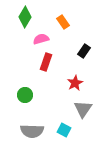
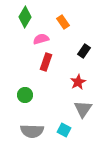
red star: moved 3 px right, 1 px up
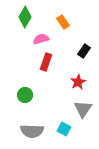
cyan square: moved 1 px up
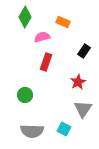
orange rectangle: rotated 32 degrees counterclockwise
pink semicircle: moved 1 px right, 2 px up
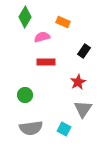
red rectangle: rotated 72 degrees clockwise
gray semicircle: moved 1 px left, 3 px up; rotated 10 degrees counterclockwise
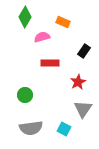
red rectangle: moved 4 px right, 1 px down
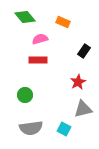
green diamond: rotated 70 degrees counterclockwise
pink semicircle: moved 2 px left, 2 px down
red rectangle: moved 12 px left, 3 px up
gray triangle: rotated 42 degrees clockwise
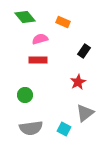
gray triangle: moved 2 px right, 4 px down; rotated 24 degrees counterclockwise
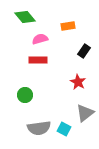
orange rectangle: moved 5 px right, 4 px down; rotated 32 degrees counterclockwise
red star: rotated 14 degrees counterclockwise
gray semicircle: moved 8 px right
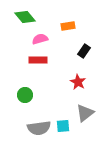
cyan square: moved 1 px left, 3 px up; rotated 32 degrees counterclockwise
